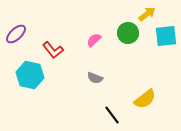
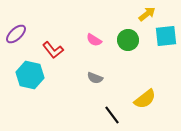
green circle: moved 7 px down
pink semicircle: rotated 105 degrees counterclockwise
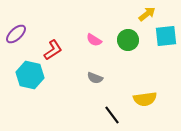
red L-shape: rotated 85 degrees counterclockwise
yellow semicircle: rotated 30 degrees clockwise
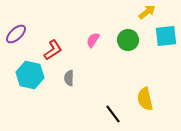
yellow arrow: moved 2 px up
pink semicircle: moved 1 px left; rotated 91 degrees clockwise
gray semicircle: moved 26 px left; rotated 70 degrees clockwise
yellow semicircle: rotated 85 degrees clockwise
black line: moved 1 px right, 1 px up
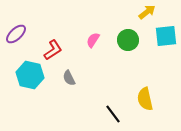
gray semicircle: rotated 28 degrees counterclockwise
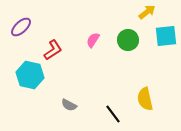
purple ellipse: moved 5 px right, 7 px up
gray semicircle: moved 27 px down; rotated 35 degrees counterclockwise
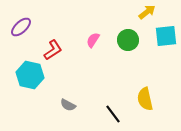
gray semicircle: moved 1 px left
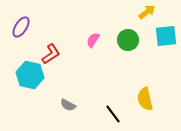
purple ellipse: rotated 15 degrees counterclockwise
red L-shape: moved 2 px left, 4 px down
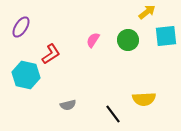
cyan hexagon: moved 4 px left
yellow semicircle: moved 1 px left; rotated 80 degrees counterclockwise
gray semicircle: rotated 42 degrees counterclockwise
